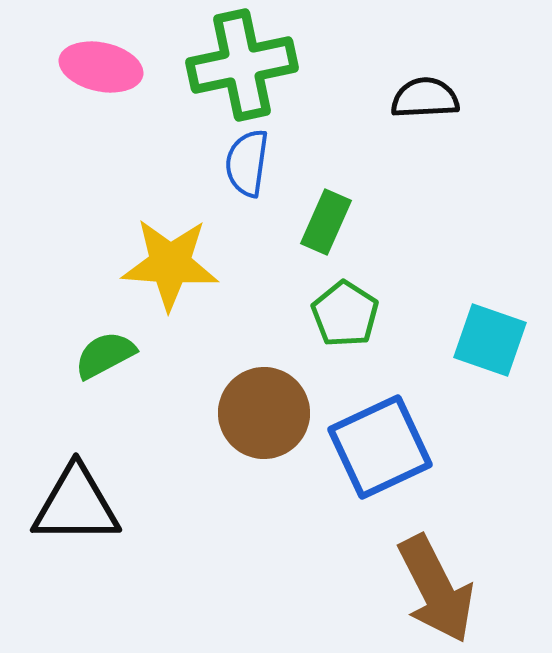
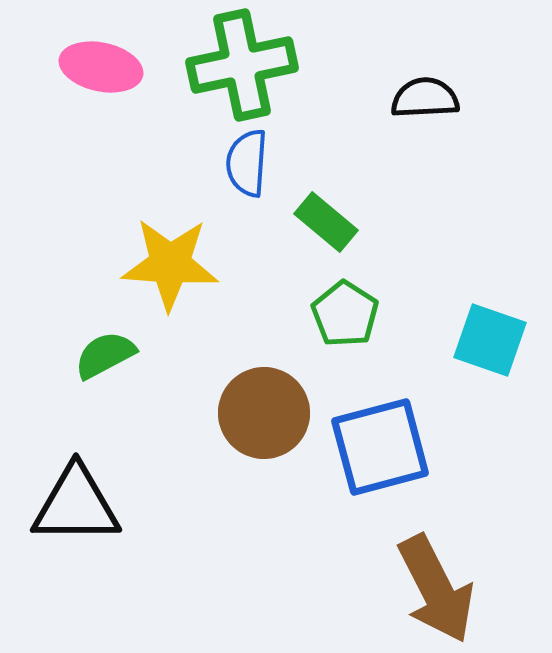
blue semicircle: rotated 4 degrees counterclockwise
green rectangle: rotated 74 degrees counterclockwise
blue square: rotated 10 degrees clockwise
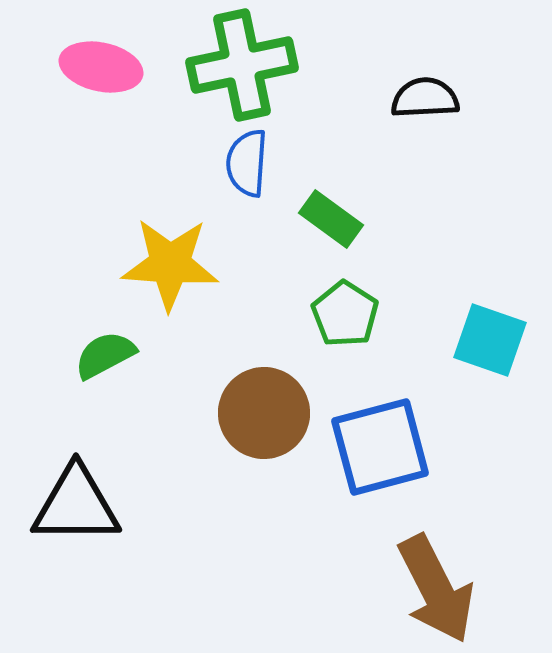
green rectangle: moved 5 px right, 3 px up; rotated 4 degrees counterclockwise
